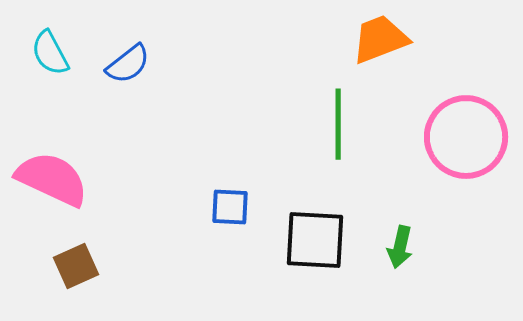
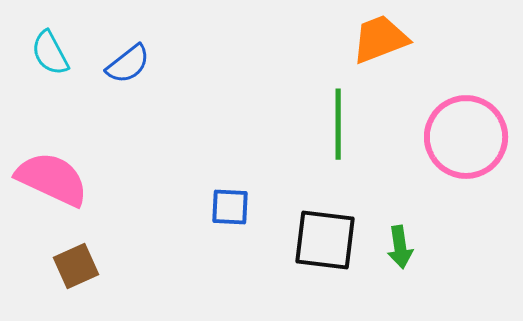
black square: moved 10 px right; rotated 4 degrees clockwise
green arrow: rotated 21 degrees counterclockwise
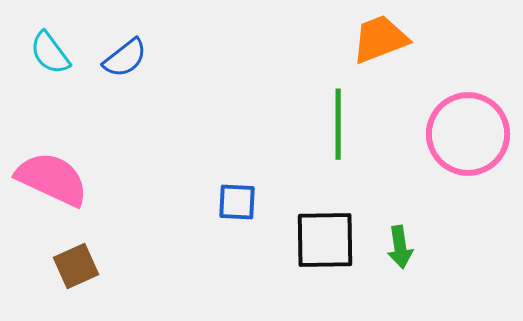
cyan semicircle: rotated 9 degrees counterclockwise
blue semicircle: moved 3 px left, 6 px up
pink circle: moved 2 px right, 3 px up
blue square: moved 7 px right, 5 px up
black square: rotated 8 degrees counterclockwise
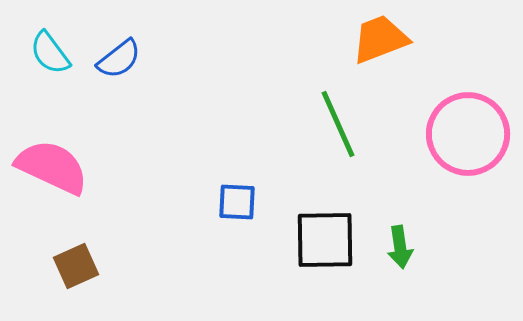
blue semicircle: moved 6 px left, 1 px down
green line: rotated 24 degrees counterclockwise
pink semicircle: moved 12 px up
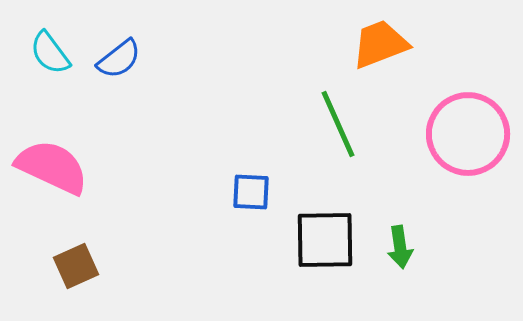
orange trapezoid: moved 5 px down
blue square: moved 14 px right, 10 px up
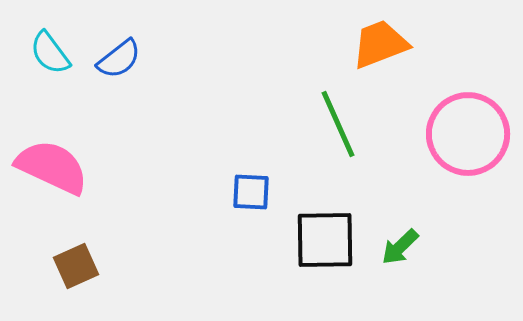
green arrow: rotated 54 degrees clockwise
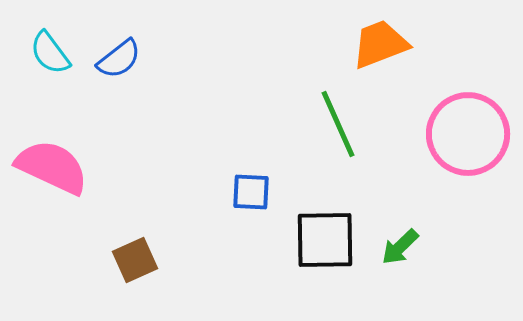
brown square: moved 59 px right, 6 px up
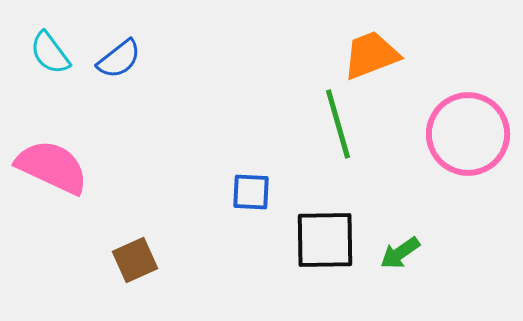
orange trapezoid: moved 9 px left, 11 px down
green line: rotated 8 degrees clockwise
green arrow: moved 6 px down; rotated 9 degrees clockwise
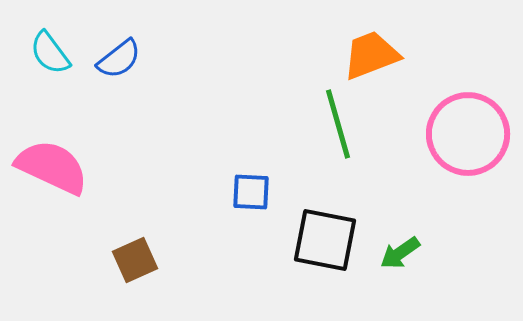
black square: rotated 12 degrees clockwise
